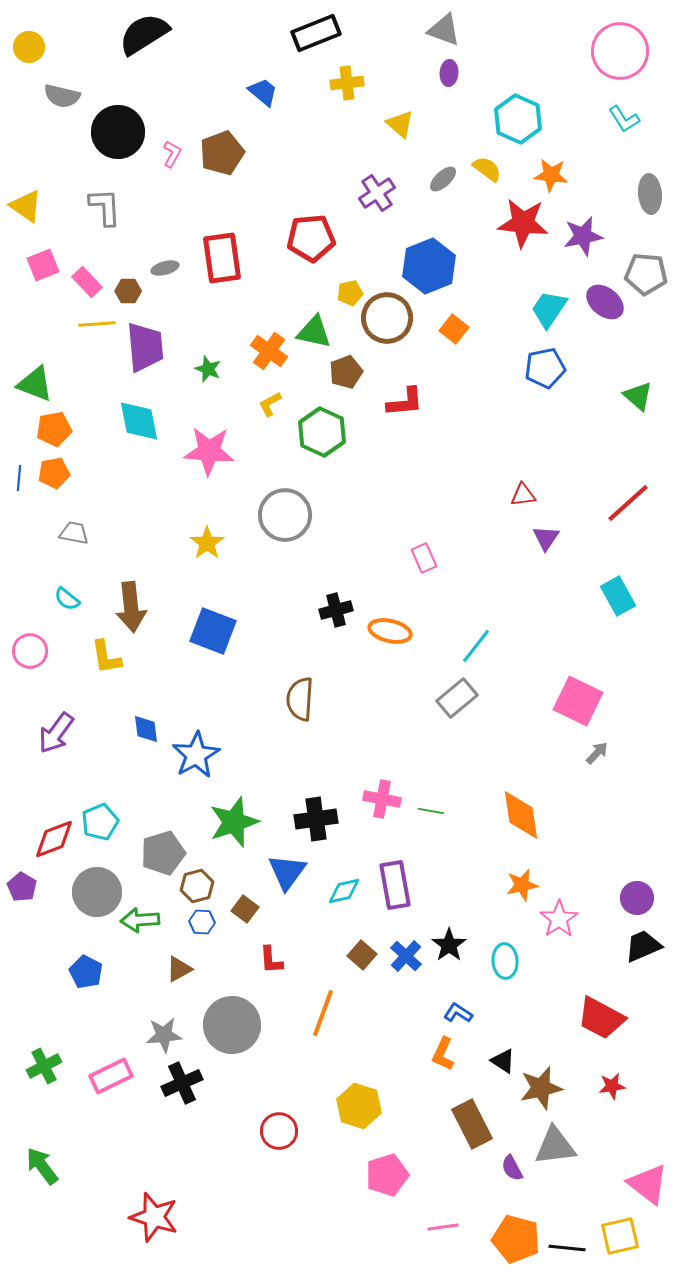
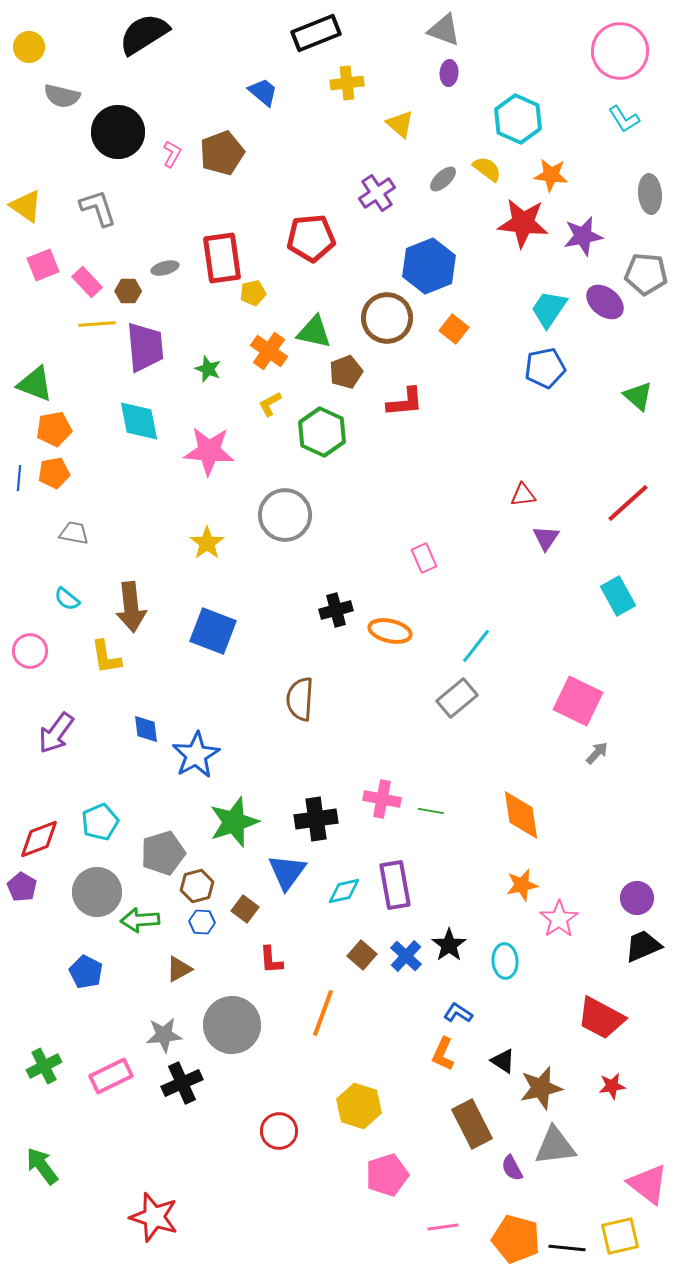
gray L-shape at (105, 207): moved 7 px left, 1 px down; rotated 15 degrees counterclockwise
yellow pentagon at (350, 293): moved 97 px left
red diamond at (54, 839): moved 15 px left
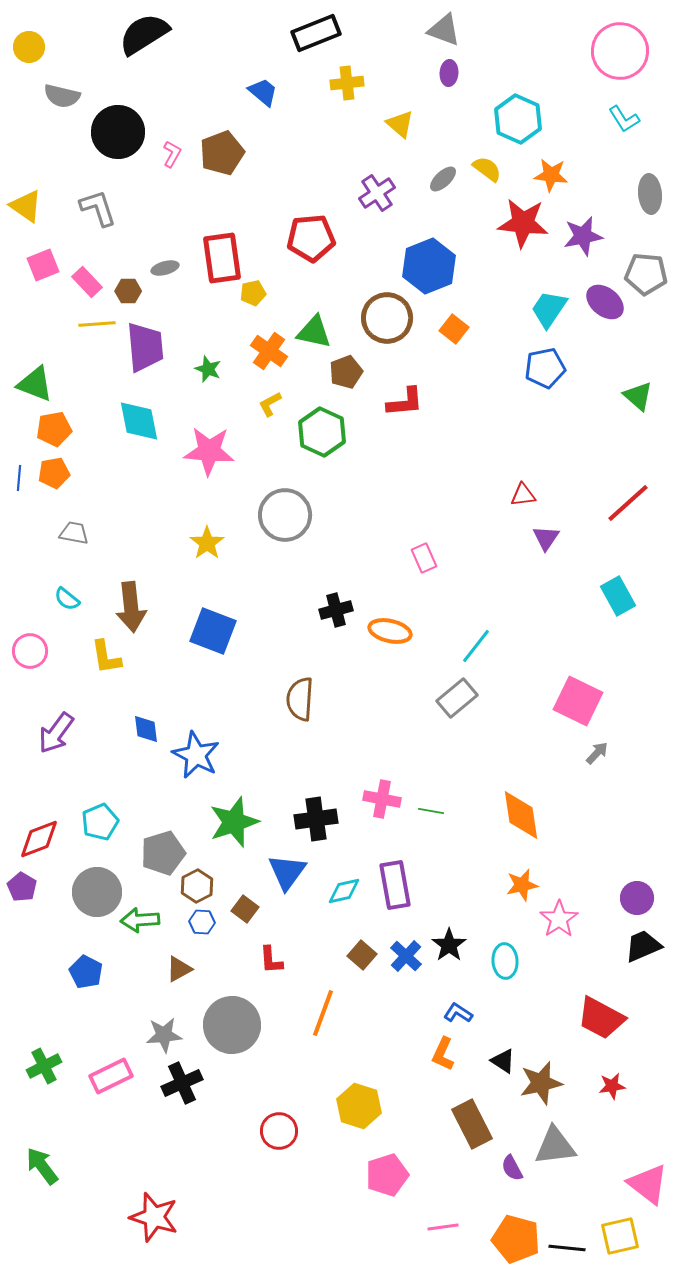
blue star at (196, 755): rotated 15 degrees counterclockwise
brown hexagon at (197, 886): rotated 12 degrees counterclockwise
brown star at (541, 1088): moved 5 px up
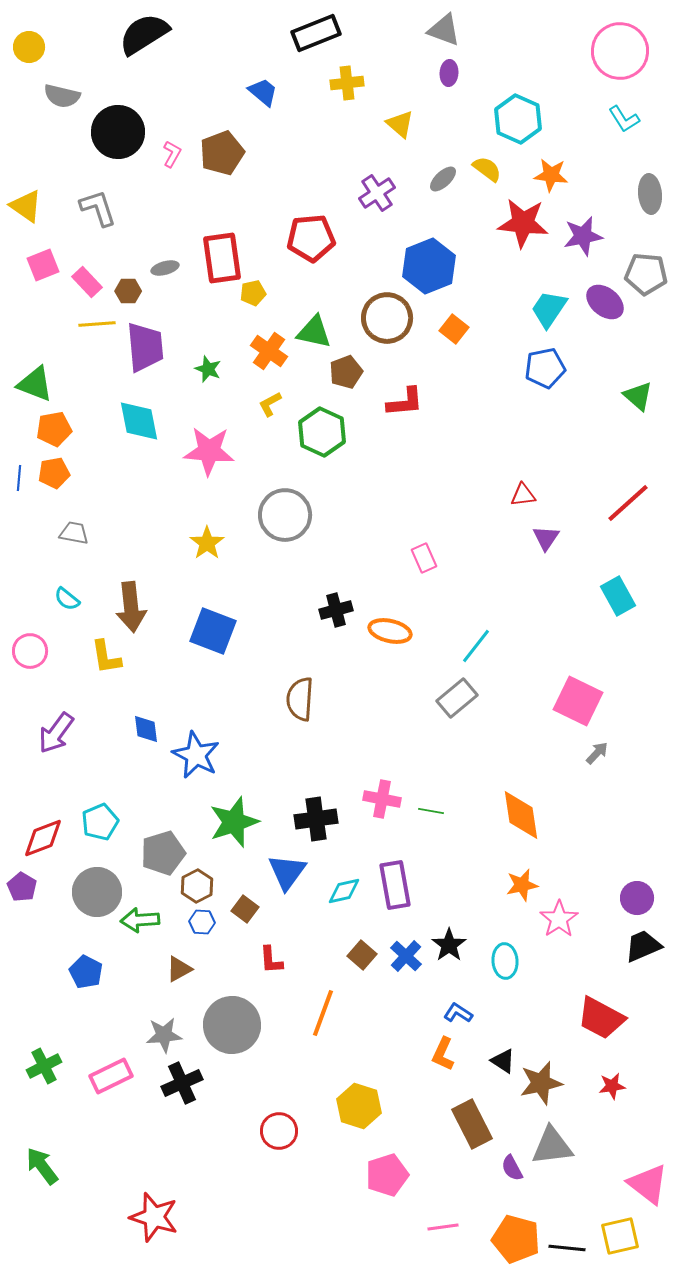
red diamond at (39, 839): moved 4 px right, 1 px up
gray triangle at (555, 1146): moved 3 px left
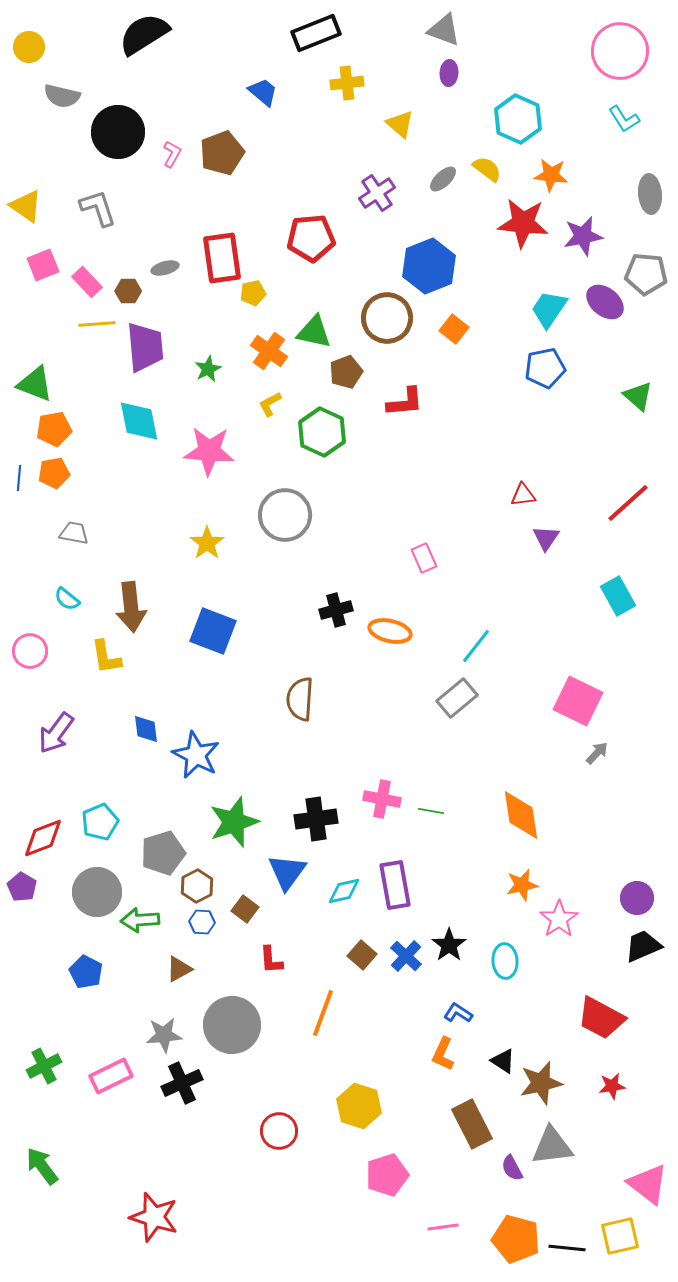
green star at (208, 369): rotated 24 degrees clockwise
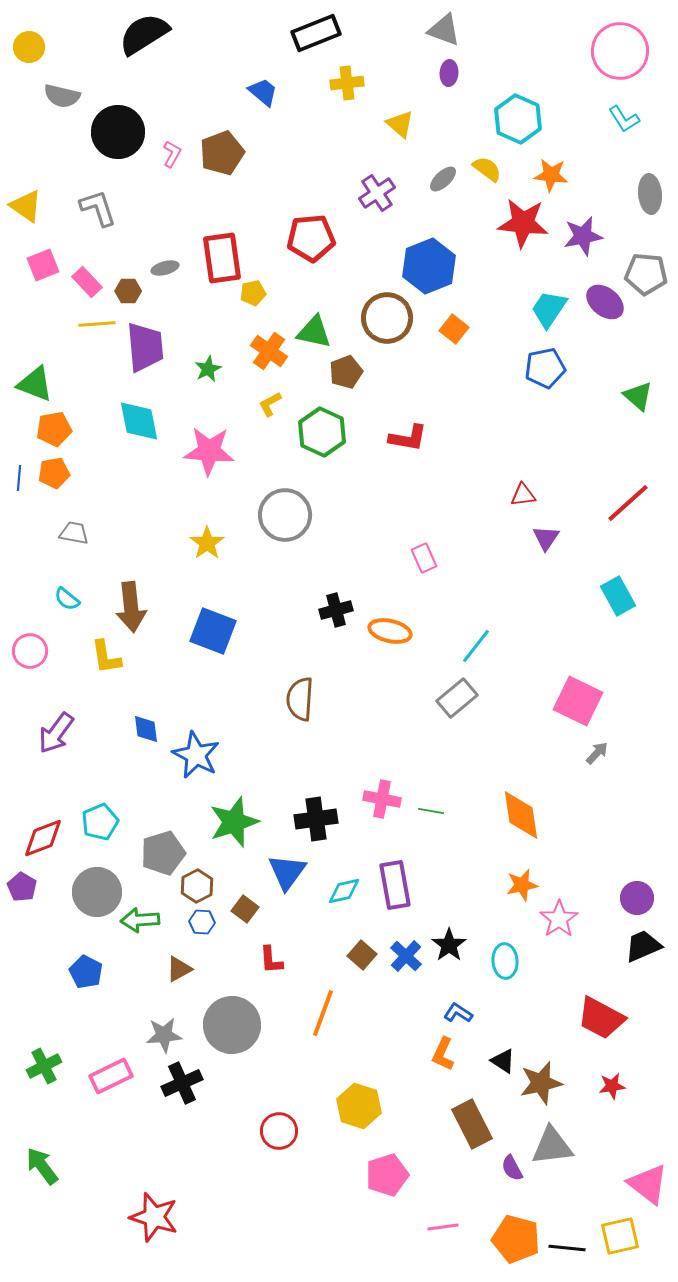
red L-shape at (405, 402): moved 3 px right, 36 px down; rotated 15 degrees clockwise
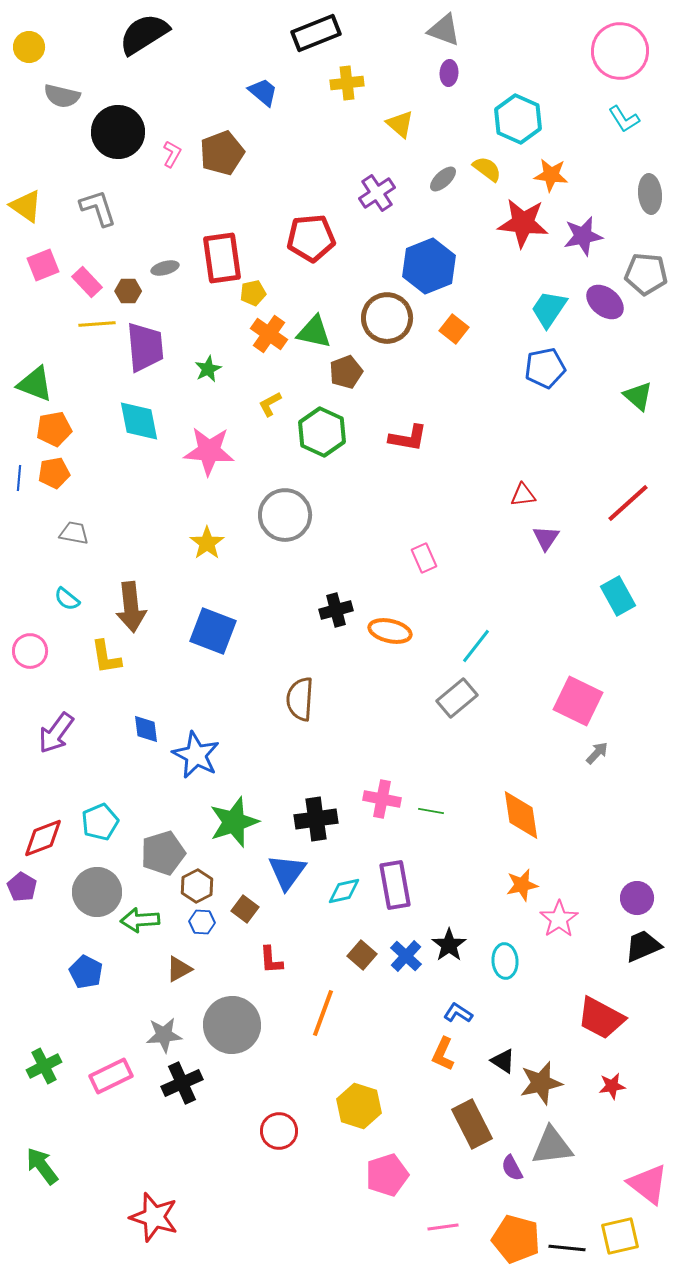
orange cross at (269, 351): moved 17 px up
